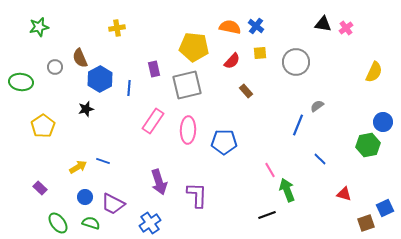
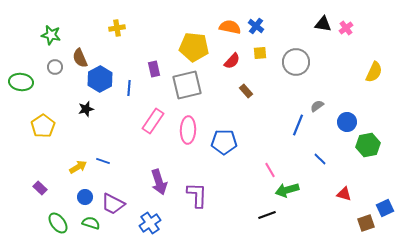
green star at (39, 27): moved 12 px right, 8 px down; rotated 24 degrees clockwise
blue circle at (383, 122): moved 36 px left
green arrow at (287, 190): rotated 85 degrees counterclockwise
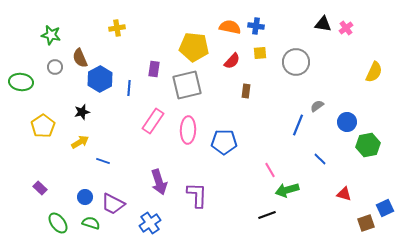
blue cross at (256, 26): rotated 28 degrees counterclockwise
purple rectangle at (154, 69): rotated 21 degrees clockwise
brown rectangle at (246, 91): rotated 48 degrees clockwise
black star at (86, 109): moved 4 px left, 3 px down
yellow arrow at (78, 167): moved 2 px right, 25 px up
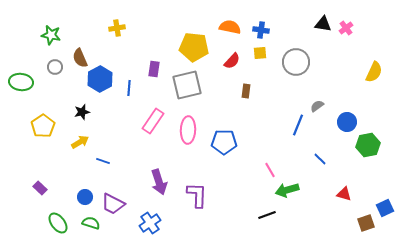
blue cross at (256, 26): moved 5 px right, 4 px down
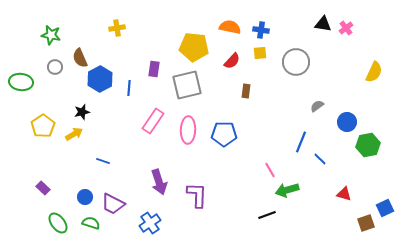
blue line at (298, 125): moved 3 px right, 17 px down
yellow arrow at (80, 142): moved 6 px left, 8 px up
blue pentagon at (224, 142): moved 8 px up
purple rectangle at (40, 188): moved 3 px right
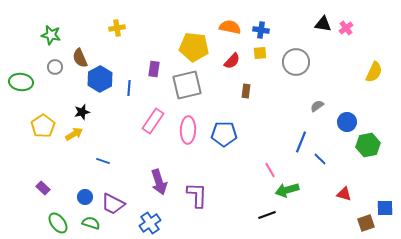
blue square at (385, 208): rotated 24 degrees clockwise
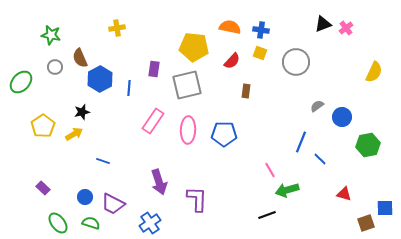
black triangle at (323, 24): rotated 30 degrees counterclockwise
yellow square at (260, 53): rotated 24 degrees clockwise
green ellipse at (21, 82): rotated 55 degrees counterclockwise
blue circle at (347, 122): moved 5 px left, 5 px up
purple L-shape at (197, 195): moved 4 px down
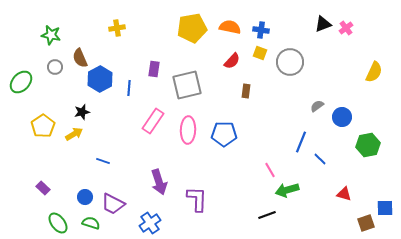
yellow pentagon at (194, 47): moved 2 px left, 19 px up; rotated 16 degrees counterclockwise
gray circle at (296, 62): moved 6 px left
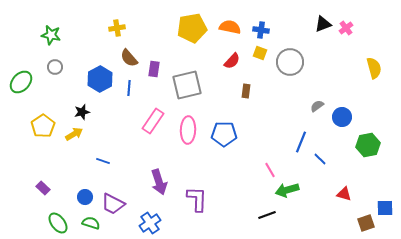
brown semicircle at (80, 58): moved 49 px right; rotated 18 degrees counterclockwise
yellow semicircle at (374, 72): moved 4 px up; rotated 40 degrees counterclockwise
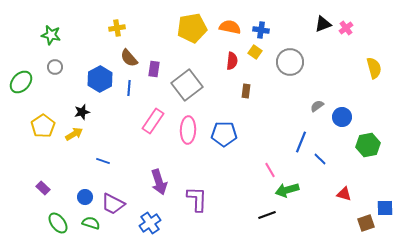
yellow square at (260, 53): moved 5 px left, 1 px up; rotated 16 degrees clockwise
red semicircle at (232, 61): rotated 36 degrees counterclockwise
gray square at (187, 85): rotated 24 degrees counterclockwise
